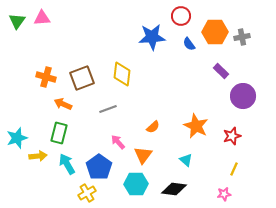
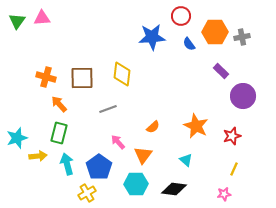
brown square: rotated 20 degrees clockwise
orange arrow: moved 4 px left; rotated 24 degrees clockwise
cyan arrow: rotated 15 degrees clockwise
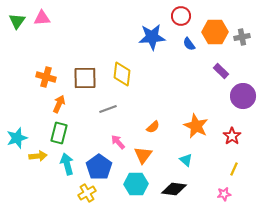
brown square: moved 3 px right
orange arrow: rotated 66 degrees clockwise
red star: rotated 18 degrees counterclockwise
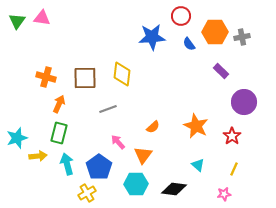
pink triangle: rotated 12 degrees clockwise
purple circle: moved 1 px right, 6 px down
cyan triangle: moved 12 px right, 5 px down
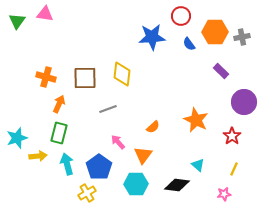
pink triangle: moved 3 px right, 4 px up
orange star: moved 6 px up
black diamond: moved 3 px right, 4 px up
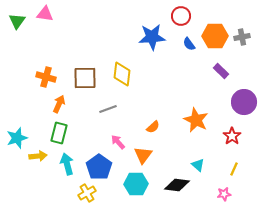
orange hexagon: moved 4 px down
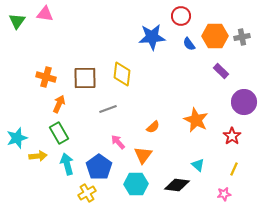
green rectangle: rotated 45 degrees counterclockwise
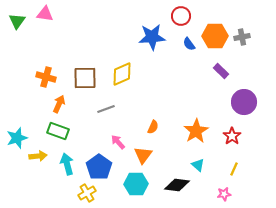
yellow diamond: rotated 60 degrees clockwise
gray line: moved 2 px left
orange star: moved 11 px down; rotated 15 degrees clockwise
orange semicircle: rotated 24 degrees counterclockwise
green rectangle: moved 1 px left, 2 px up; rotated 40 degrees counterclockwise
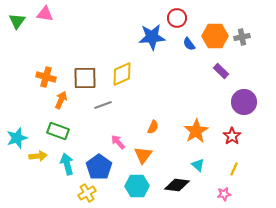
red circle: moved 4 px left, 2 px down
orange arrow: moved 2 px right, 4 px up
gray line: moved 3 px left, 4 px up
cyan hexagon: moved 1 px right, 2 px down
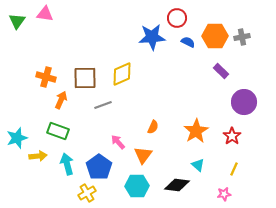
blue semicircle: moved 1 px left, 2 px up; rotated 152 degrees clockwise
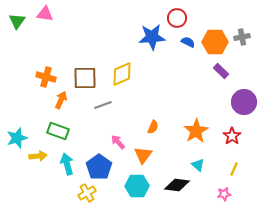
orange hexagon: moved 6 px down
